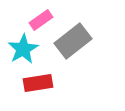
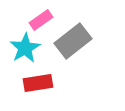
cyan star: moved 2 px right, 1 px up
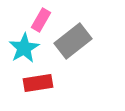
pink rectangle: rotated 25 degrees counterclockwise
cyan star: moved 1 px left
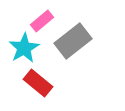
pink rectangle: moved 1 px right, 1 px down; rotated 20 degrees clockwise
red rectangle: rotated 48 degrees clockwise
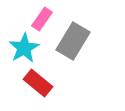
pink rectangle: moved 2 px up; rotated 15 degrees counterclockwise
gray rectangle: rotated 21 degrees counterclockwise
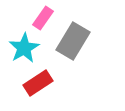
pink rectangle: moved 1 px right, 1 px up
red rectangle: rotated 72 degrees counterclockwise
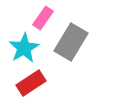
gray rectangle: moved 2 px left, 1 px down
red rectangle: moved 7 px left
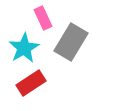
pink rectangle: rotated 60 degrees counterclockwise
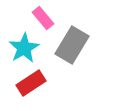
pink rectangle: rotated 15 degrees counterclockwise
gray rectangle: moved 1 px right, 3 px down
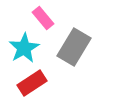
gray rectangle: moved 2 px right, 2 px down
red rectangle: moved 1 px right
